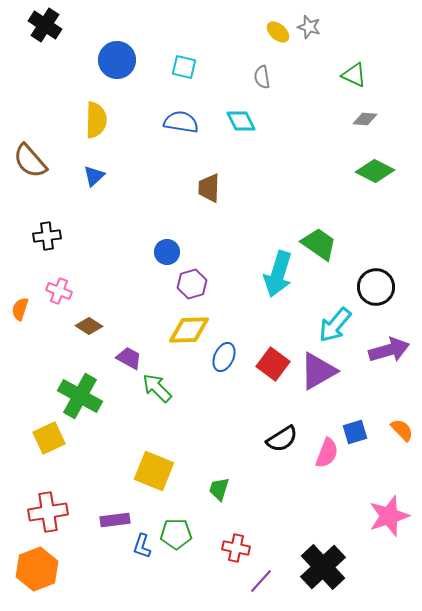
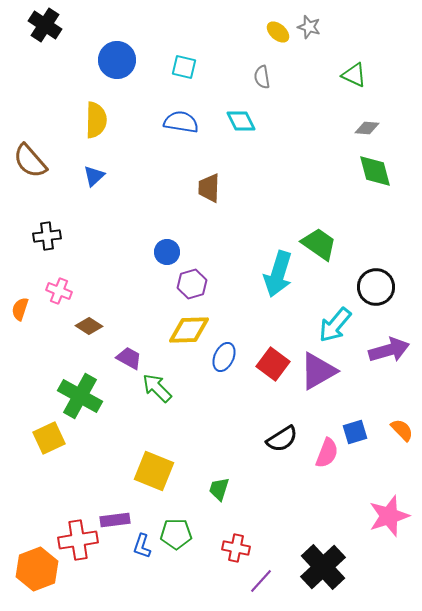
gray diamond at (365, 119): moved 2 px right, 9 px down
green diamond at (375, 171): rotated 48 degrees clockwise
red cross at (48, 512): moved 30 px right, 28 px down
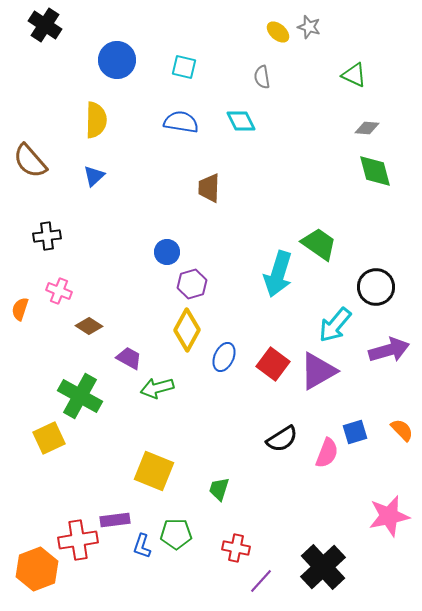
yellow diamond at (189, 330): moved 2 px left; rotated 60 degrees counterclockwise
green arrow at (157, 388): rotated 60 degrees counterclockwise
pink star at (389, 516): rotated 6 degrees clockwise
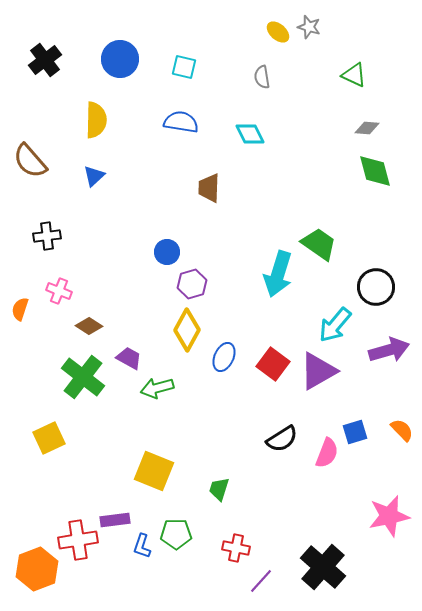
black cross at (45, 25): moved 35 px down; rotated 20 degrees clockwise
blue circle at (117, 60): moved 3 px right, 1 px up
cyan diamond at (241, 121): moved 9 px right, 13 px down
green cross at (80, 396): moved 3 px right, 19 px up; rotated 9 degrees clockwise
black cross at (323, 567): rotated 6 degrees counterclockwise
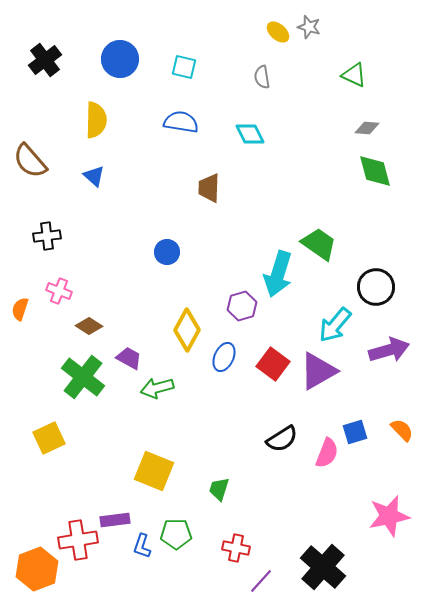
blue triangle at (94, 176): rotated 35 degrees counterclockwise
purple hexagon at (192, 284): moved 50 px right, 22 px down
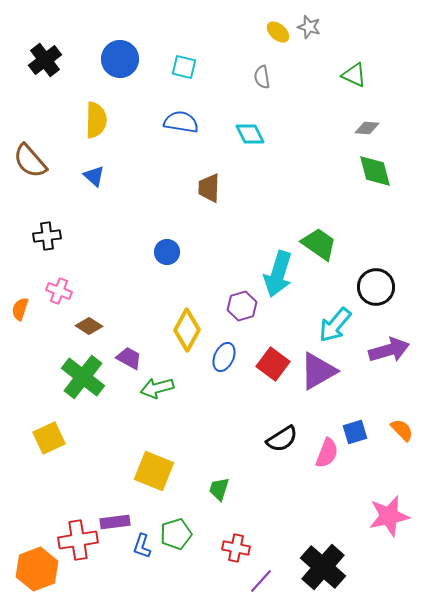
purple rectangle at (115, 520): moved 2 px down
green pentagon at (176, 534): rotated 16 degrees counterclockwise
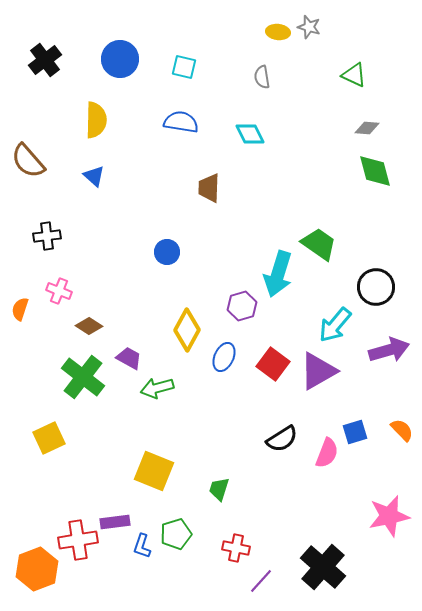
yellow ellipse at (278, 32): rotated 35 degrees counterclockwise
brown semicircle at (30, 161): moved 2 px left
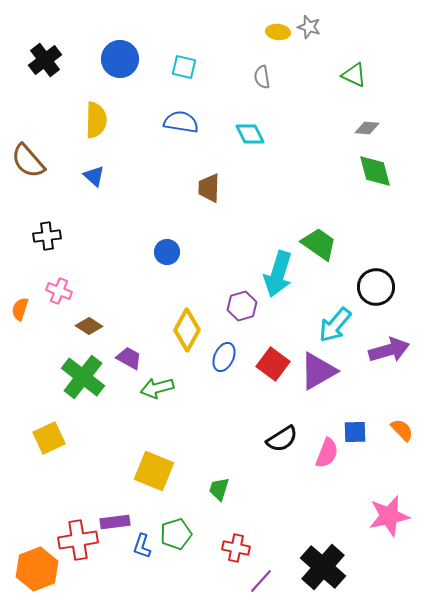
blue square at (355, 432): rotated 15 degrees clockwise
